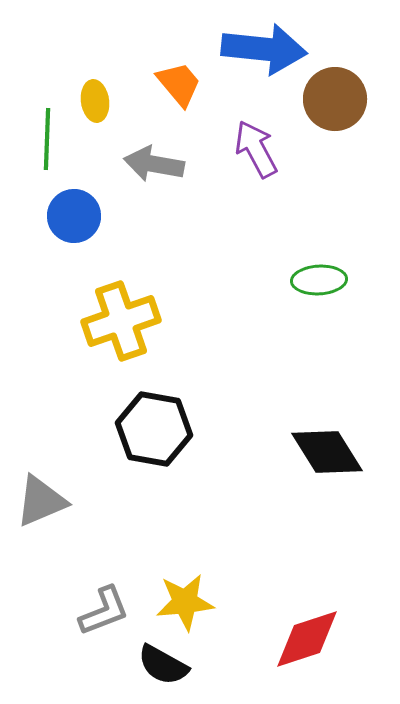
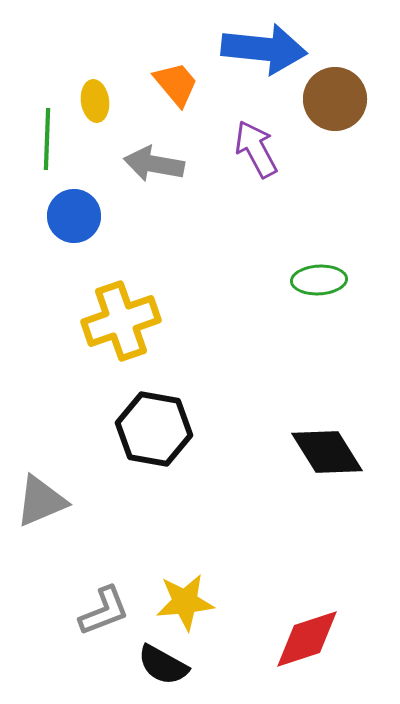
orange trapezoid: moved 3 px left
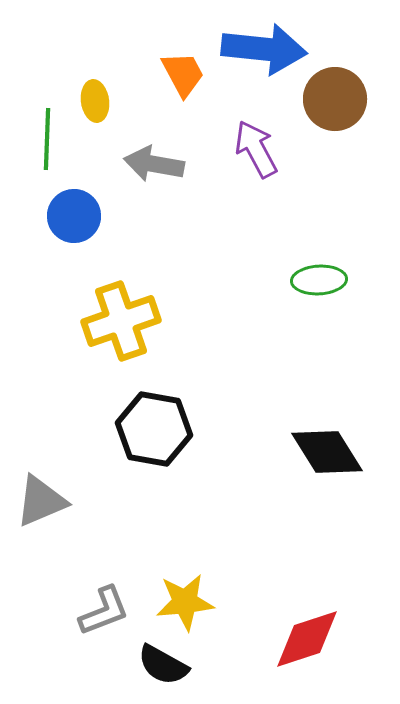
orange trapezoid: moved 7 px right, 10 px up; rotated 12 degrees clockwise
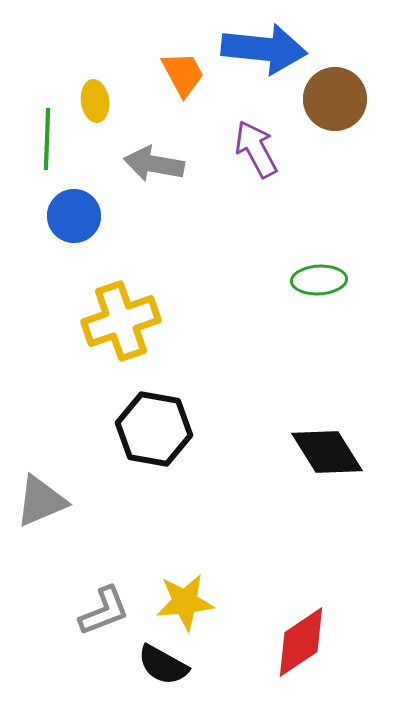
red diamond: moved 6 px left, 3 px down; rotated 16 degrees counterclockwise
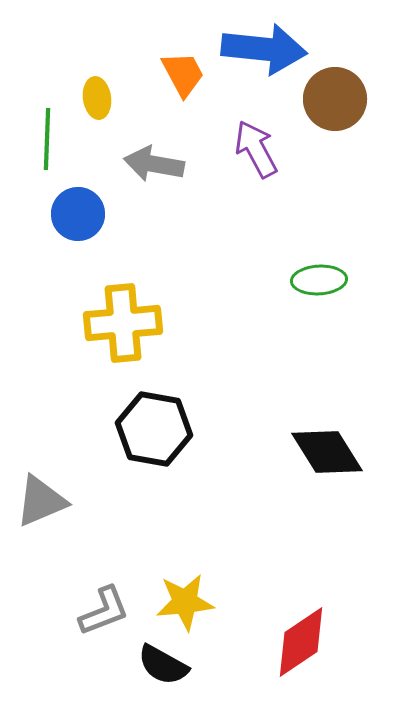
yellow ellipse: moved 2 px right, 3 px up
blue circle: moved 4 px right, 2 px up
yellow cross: moved 2 px right, 2 px down; rotated 14 degrees clockwise
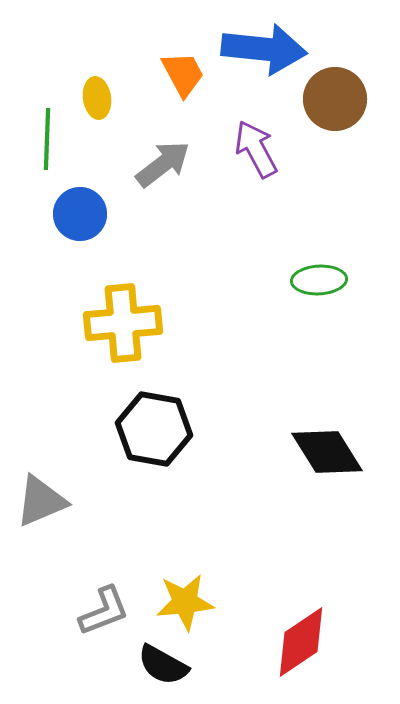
gray arrow: moved 9 px right; rotated 132 degrees clockwise
blue circle: moved 2 px right
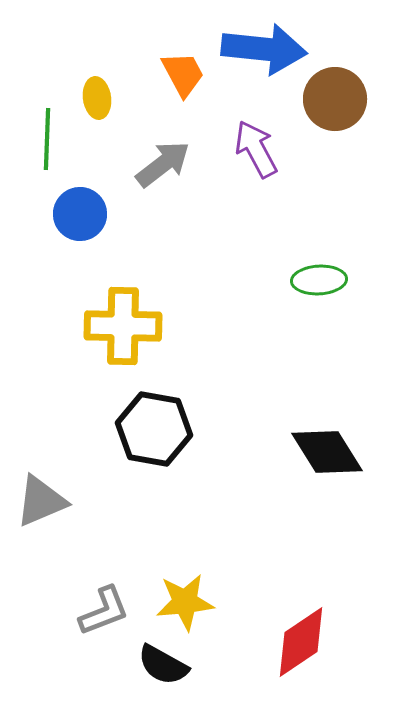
yellow cross: moved 3 px down; rotated 6 degrees clockwise
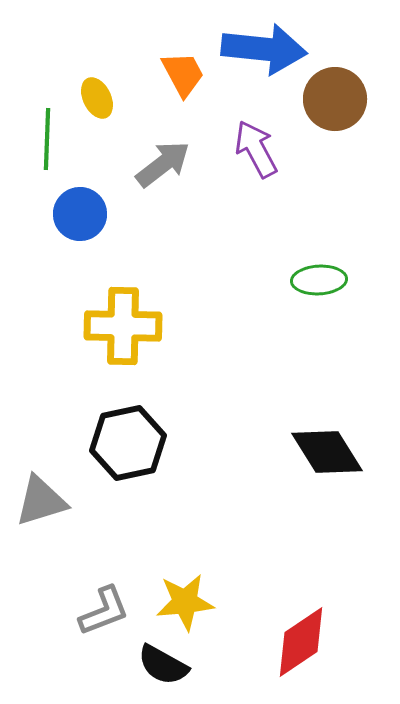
yellow ellipse: rotated 18 degrees counterclockwise
black hexagon: moved 26 px left, 14 px down; rotated 22 degrees counterclockwise
gray triangle: rotated 6 degrees clockwise
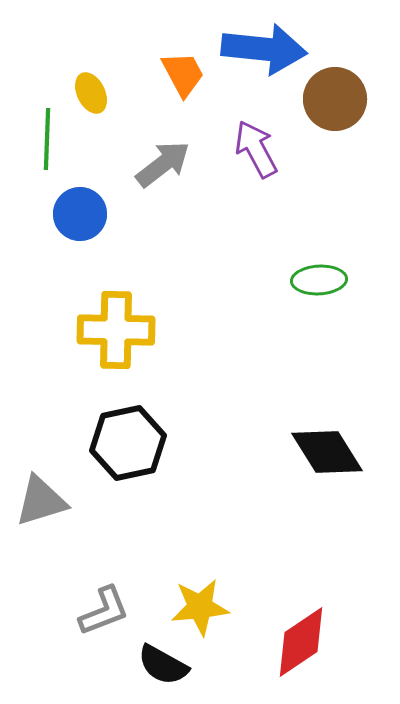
yellow ellipse: moved 6 px left, 5 px up
yellow cross: moved 7 px left, 4 px down
yellow star: moved 15 px right, 5 px down
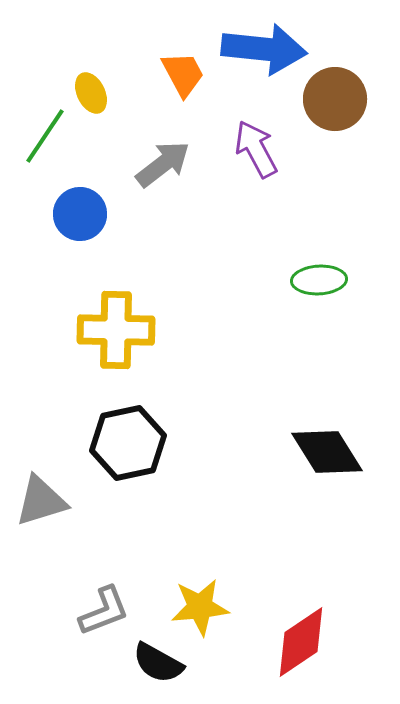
green line: moved 2 px left, 3 px up; rotated 32 degrees clockwise
black semicircle: moved 5 px left, 2 px up
